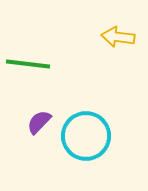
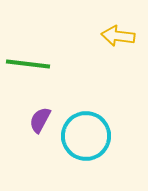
yellow arrow: moved 1 px up
purple semicircle: moved 1 px right, 2 px up; rotated 16 degrees counterclockwise
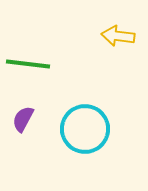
purple semicircle: moved 17 px left, 1 px up
cyan circle: moved 1 px left, 7 px up
